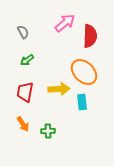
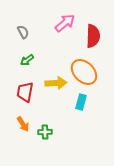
red semicircle: moved 3 px right
yellow arrow: moved 3 px left, 6 px up
cyan rectangle: moved 1 px left; rotated 21 degrees clockwise
green cross: moved 3 px left, 1 px down
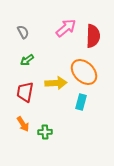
pink arrow: moved 1 px right, 5 px down
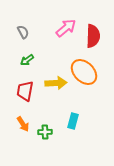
red trapezoid: moved 1 px up
cyan rectangle: moved 8 px left, 19 px down
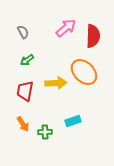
cyan rectangle: rotated 56 degrees clockwise
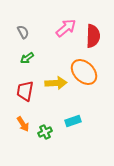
green arrow: moved 2 px up
green cross: rotated 24 degrees counterclockwise
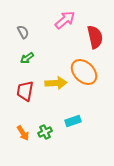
pink arrow: moved 1 px left, 8 px up
red semicircle: moved 2 px right, 1 px down; rotated 15 degrees counterclockwise
orange arrow: moved 9 px down
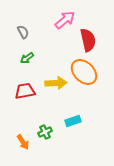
red semicircle: moved 7 px left, 3 px down
red trapezoid: rotated 70 degrees clockwise
orange arrow: moved 9 px down
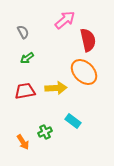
yellow arrow: moved 5 px down
cyan rectangle: rotated 56 degrees clockwise
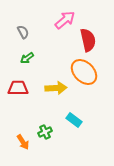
red trapezoid: moved 7 px left, 3 px up; rotated 10 degrees clockwise
cyan rectangle: moved 1 px right, 1 px up
